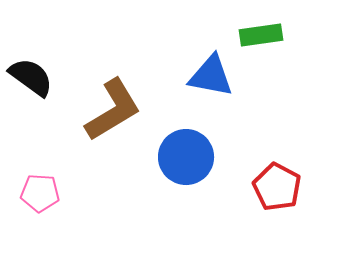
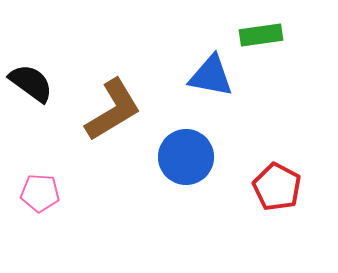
black semicircle: moved 6 px down
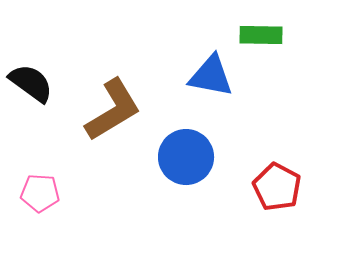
green rectangle: rotated 9 degrees clockwise
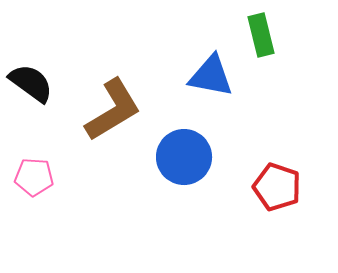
green rectangle: rotated 75 degrees clockwise
blue circle: moved 2 px left
red pentagon: rotated 9 degrees counterclockwise
pink pentagon: moved 6 px left, 16 px up
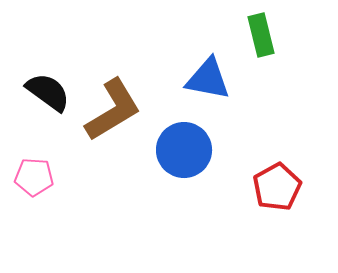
blue triangle: moved 3 px left, 3 px down
black semicircle: moved 17 px right, 9 px down
blue circle: moved 7 px up
red pentagon: rotated 24 degrees clockwise
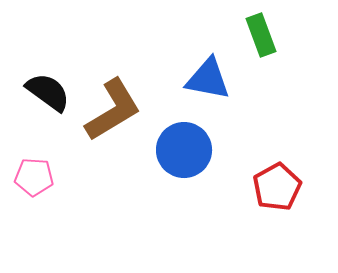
green rectangle: rotated 6 degrees counterclockwise
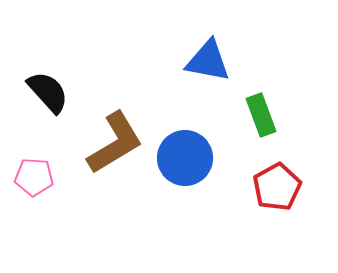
green rectangle: moved 80 px down
blue triangle: moved 18 px up
black semicircle: rotated 12 degrees clockwise
brown L-shape: moved 2 px right, 33 px down
blue circle: moved 1 px right, 8 px down
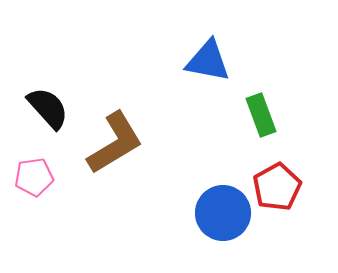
black semicircle: moved 16 px down
blue circle: moved 38 px right, 55 px down
pink pentagon: rotated 12 degrees counterclockwise
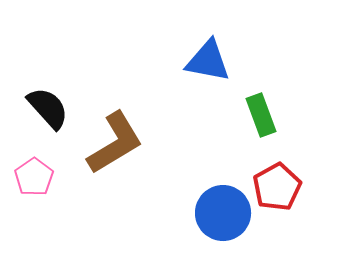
pink pentagon: rotated 27 degrees counterclockwise
